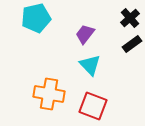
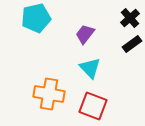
cyan triangle: moved 3 px down
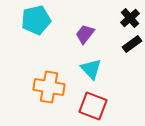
cyan pentagon: moved 2 px down
cyan triangle: moved 1 px right, 1 px down
orange cross: moved 7 px up
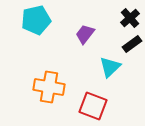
cyan triangle: moved 19 px right, 2 px up; rotated 30 degrees clockwise
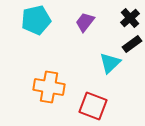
purple trapezoid: moved 12 px up
cyan triangle: moved 4 px up
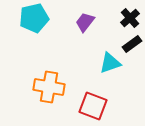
cyan pentagon: moved 2 px left, 2 px up
cyan triangle: rotated 25 degrees clockwise
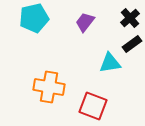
cyan triangle: rotated 10 degrees clockwise
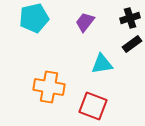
black cross: rotated 24 degrees clockwise
cyan triangle: moved 8 px left, 1 px down
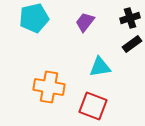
cyan triangle: moved 2 px left, 3 px down
